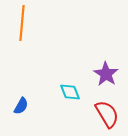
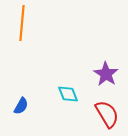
cyan diamond: moved 2 px left, 2 px down
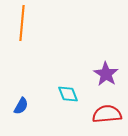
red semicircle: rotated 64 degrees counterclockwise
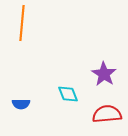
purple star: moved 2 px left
blue semicircle: moved 2 px up; rotated 60 degrees clockwise
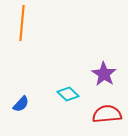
cyan diamond: rotated 25 degrees counterclockwise
blue semicircle: rotated 48 degrees counterclockwise
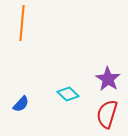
purple star: moved 4 px right, 5 px down
red semicircle: rotated 68 degrees counterclockwise
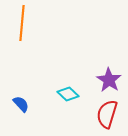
purple star: moved 1 px right, 1 px down
blue semicircle: rotated 84 degrees counterclockwise
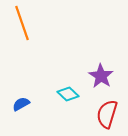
orange line: rotated 24 degrees counterclockwise
purple star: moved 8 px left, 4 px up
blue semicircle: rotated 78 degrees counterclockwise
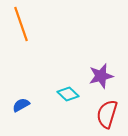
orange line: moved 1 px left, 1 px down
purple star: rotated 25 degrees clockwise
blue semicircle: moved 1 px down
